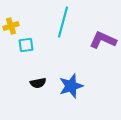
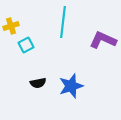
cyan line: rotated 8 degrees counterclockwise
cyan square: rotated 21 degrees counterclockwise
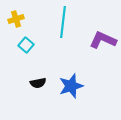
yellow cross: moved 5 px right, 7 px up
cyan square: rotated 21 degrees counterclockwise
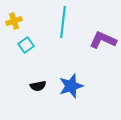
yellow cross: moved 2 px left, 2 px down
cyan square: rotated 14 degrees clockwise
black semicircle: moved 3 px down
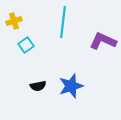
purple L-shape: moved 1 px down
